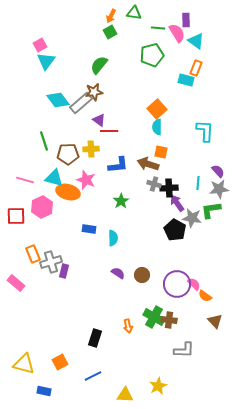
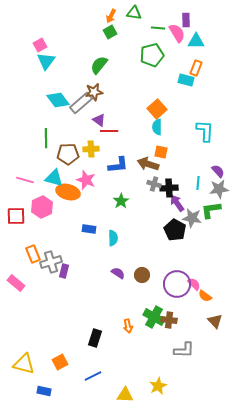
cyan triangle at (196, 41): rotated 36 degrees counterclockwise
green line at (44, 141): moved 2 px right, 3 px up; rotated 18 degrees clockwise
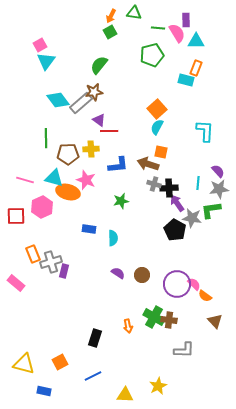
cyan semicircle at (157, 127): rotated 28 degrees clockwise
green star at (121, 201): rotated 21 degrees clockwise
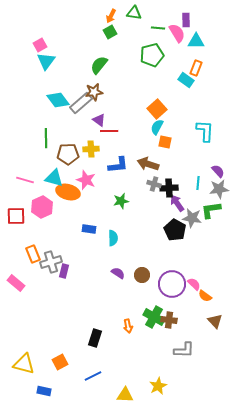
cyan rectangle at (186, 80): rotated 21 degrees clockwise
orange square at (161, 152): moved 4 px right, 10 px up
purple circle at (177, 284): moved 5 px left
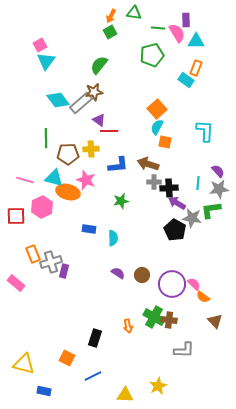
gray cross at (154, 184): moved 2 px up; rotated 16 degrees counterclockwise
purple arrow at (177, 203): rotated 24 degrees counterclockwise
orange semicircle at (205, 296): moved 2 px left, 1 px down
orange square at (60, 362): moved 7 px right, 4 px up; rotated 35 degrees counterclockwise
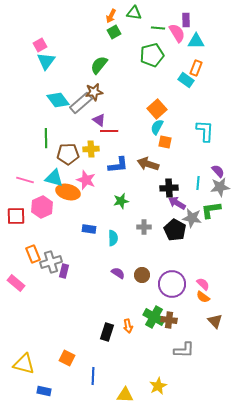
green square at (110, 32): moved 4 px right
gray cross at (154, 182): moved 10 px left, 45 px down
gray star at (219, 189): moved 1 px right, 2 px up
pink semicircle at (194, 284): moved 9 px right
black rectangle at (95, 338): moved 12 px right, 6 px up
blue line at (93, 376): rotated 60 degrees counterclockwise
